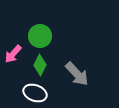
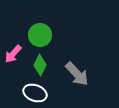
green circle: moved 1 px up
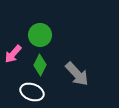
white ellipse: moved 3 px left, 1 px up
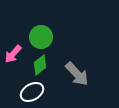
green circle: moved 1 px right, 2 px down
green diamond: rotated 25 degrees clockwise
white ellipse: rotated 50 degrees counterclockwise
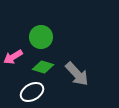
pink arrow: moved 3 px down; rotated 18 degrees clockwise
green diamond: moved 3 px right, 2 px down; rotated 55 degrees clockwise
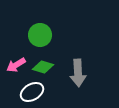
green circle: moved 1 px left, 2 px up
pink arrow: moved 3 px right, 8 px down
gray arrow: moved 1 px right, 1 px up; rotated 40 degrees clockwise
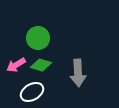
green circle: moved 2 px left, 3 px down
green diamond: moved 2 px left, 2 px up
